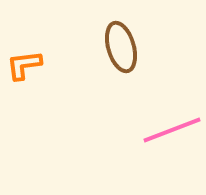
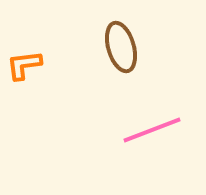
pink line: moved 20 px left
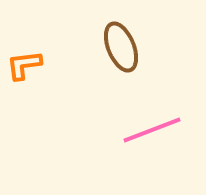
brown ellipse: rotated 6 degrees counterclockwise
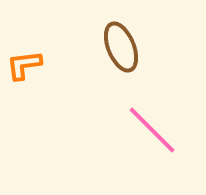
pink line: rotated 66 degrees clockwise
